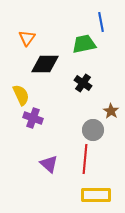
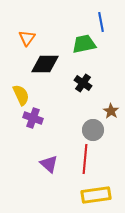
yellow rectangle: rotated 8 degrees counterclockwise
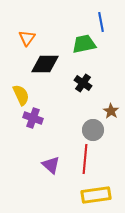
purple triangle: moved 2 px right, 1 px down
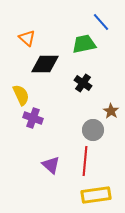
blue line: rotated 30 degrees counterclockwise
orange triangle: rotated 24 degrees counterclockwise
red line: moved 2 px down
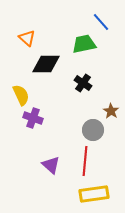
black diamond: moved 1 px right
yellow rectangle: moved 2 px left, 1 px up
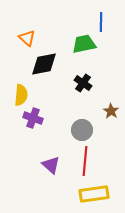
blue line: rotated 42 degrees clockwise
black diamond: moved 2 px left; rotated 12 degrees counterclockwise
yellow semicircle: rotated 30 degrees clockwise
gray circle: moved 11 px left
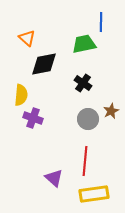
brown star: rotated 14 degrees clockwise
gray circle: moved 6 px right, 11 px up
purple triangle: moved 3 px right, 13 px down
